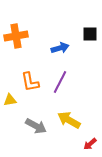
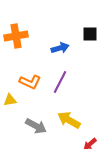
orange L-shape: rotated 55 degrees counterclockwise
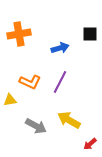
orange cross: moved 3 px right, 2 px up
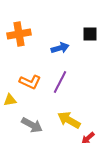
gray arrow: moved 4 px left, 1 px up
red arrow: moved 2 px left, 6 px up
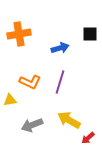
purple line: rotated 10 degrees counterclockwise
gray arrow: rotated 130 degrees clockwise
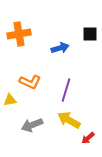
purple line: moved 6 px right, 8 px down
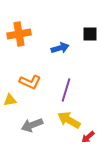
red arrow: moved 1 px up
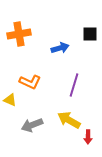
purple line: moved 8 px right, 5 px up
yellow triangle: rotated 32 degrees clockwise
red arrow: rotated 48 degrees counterclockwise
